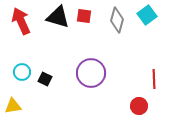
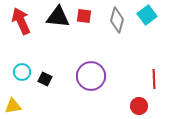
black triangle: rotated 10 degrees counterclockwise
purple circle: moved 3 px down
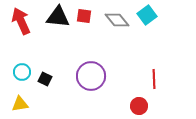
gray diamond: rotated 55 degrees counterclockwise
yellow triangle: moved 7 px right, 2 px up
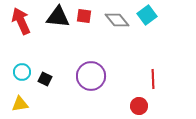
red line: moved 1 px left
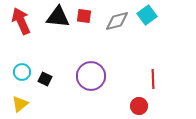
gray diamond: moved 1 px down; rotated 65 degrees counterclockwise
yellow triangle: rotated 30 degrees counterclockwise
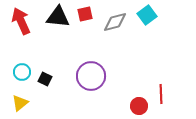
red square: moved 1 px right, 2 px up; rotated 21 degrees counterclockwise
gray diamond: moved 2 px left, 1 px down
red line: moved 8 px right, 15 px down
yellow triangle: moved 1 px up
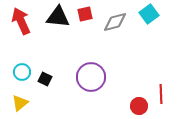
cyan square: moved 2 px right, 1 px up
purple circle: moved 1 px down
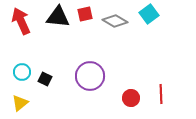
gray diamond: moved 1 px up; rotated 45 degrees clockwise
purple circle: moved 1 px left, 1 px up
red circle: moved 8 px left, 8 px up
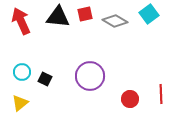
red circle: moved 1 px left, 1 px down
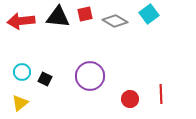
red arrow: rotated 72 degrees counterclockwise
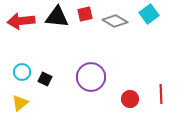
black triangle: moved 1 px left
purple circle: moved 1 px right, 1 px down
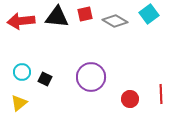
yellow triangle: moved 1 px left
